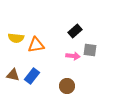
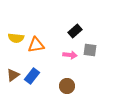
pink arrow: moved 3 px left, 1 px up
brown triangle: rotated 48 degrees counterclockwise
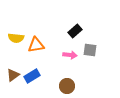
blue rectangle: rotated 21 degrees clockwise
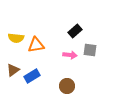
brown triangle: moved 5 px up
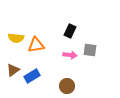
black rectangle: moved 5 px left; rotated 24 degrees counterclockwise
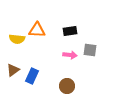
black rectangle: rotated 56 degrees clockwise
yellow semicircle: moved 1 px right, 1 px down
orange triangle: moved 1 px right, 15 px up; rotated 12 degrees clockwise
blue rectangle: rotated 35 degrees counterclockwise
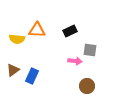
black rectangle: rotated 16 degrees counterclockwise
pink arrow: moved 5 px right, 6 px down
brown circle: moved 20 px right
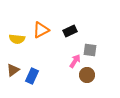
orange triangle: moved 4 px right; rotated 30 degrees counterclockwise
pink arrow: rotated 64 degrees counterclockwise
brown circle: moved 11 px up
